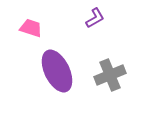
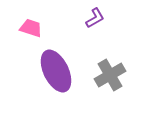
purple ellipse: moved 1 px left
gray cross: rotated 8 degrees counterclockwise
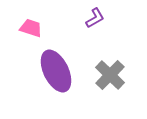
gray cross: rotated 16 degrees counterclockwise
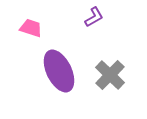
purple L-shape: moved 1 px left, 1 px up
purple ellipse: moved 3 px right
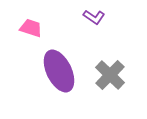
purple L-shape: rotated 65 degrees clockwise
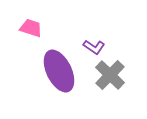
purple L-shape: moved 30 px down
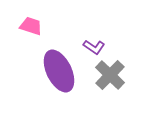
pink trapezoid: moved 2 px up
